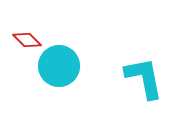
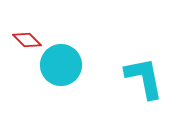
cyan circle: moved 2 px right, 1 px up
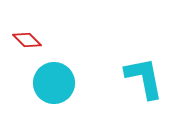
cyan circle: moved 7 px left, 18 px down
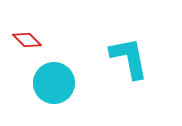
cyan L-shape: moved 15 px left, 20 px up
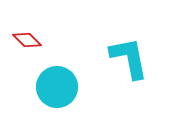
cyan circle: moved 3 px right, 4 px down
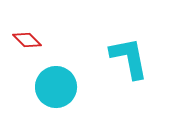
cyan circle: moved 1 px left
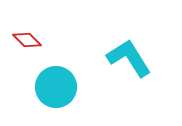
cyan L-shape: rotated 21 degrees counterclockwise
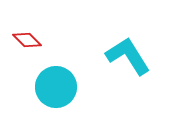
cyan L-shape: moved 1 px left, 2 px up
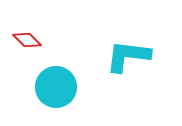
cyan L-shape: rotated 51 degrees counterclockwise
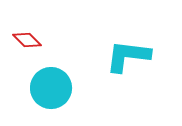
cyan circle: moved 5 px left, 1 px down
